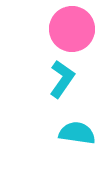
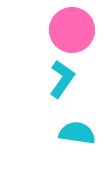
pink circle: moved 1 px down
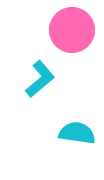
cyan L-shape: moved 22 px left; rotated 15 degrees clockwise
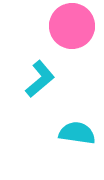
pink circle: moved 4 px up
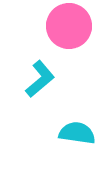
pink circle: moved 3 px left
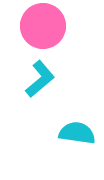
pink circle: moved 26 px left
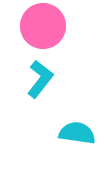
cyan L-shape: rotated 12 degrees counterclockwise
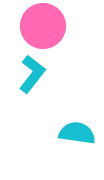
cyan L-shape: moved 8 px left, 5 px up
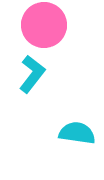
pink circle: moved 1 px right, 1 px up
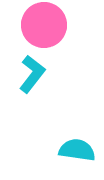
cyan semicircle: moved 17 px down
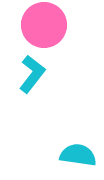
cyan semicircle: moved 1 px right, 5 px down
